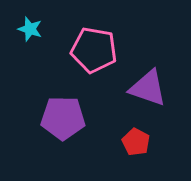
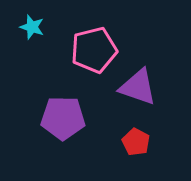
cyan star: moved 2 px right, 2 px up
pink pentagon: rotated 24 degrees counterclockwise
purple triangle: moved 10 px left, 1 px up
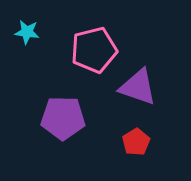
cyan star: moved 5 px left, 5 px down; rotated 10 degrees counterclockwise
red pentagon: rotated 12 degrees clockwise
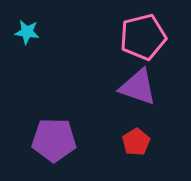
pink pentagon: moved 49 px right, 13 px up
purple pentagon: moved 9 px left, 22 px down
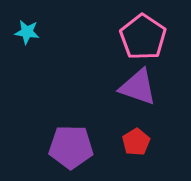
pink pentagon: rotated 24 degrees counterclockwise
purple pentagon: moved 17 px right, 7 px down
